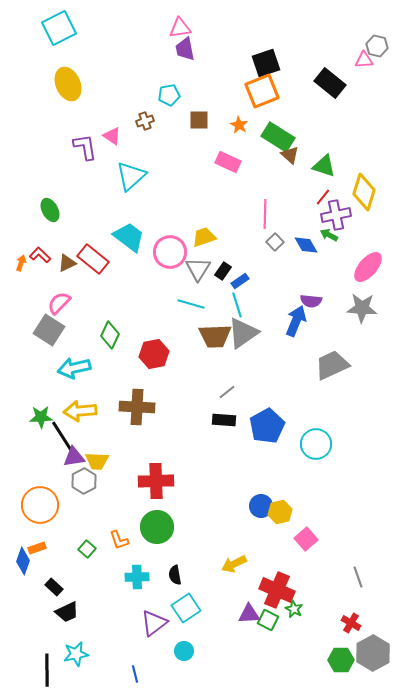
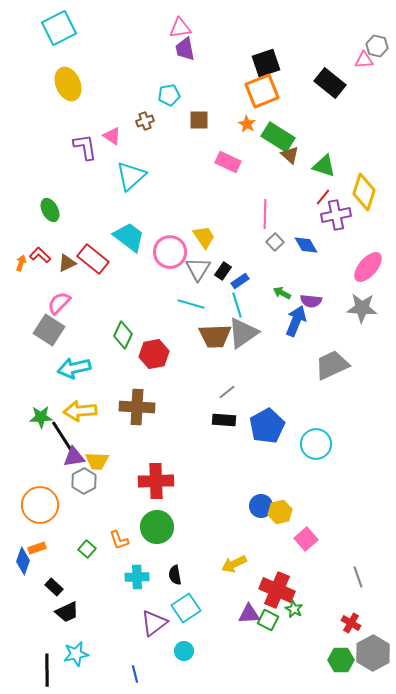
orange star at (239, 125): moved 8 px right, 1 px up
green arrow at (329, 235): moved 47 px left, 58 px down
yellow trapezoid at (204, 237): rotated 75 degrees clockwise
green diamond at (110, 335): moved 13 px right
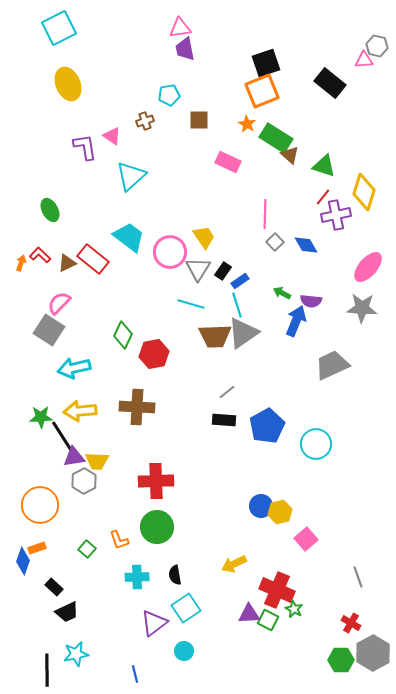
green rectangle at (278, 137): moved 2 px left, 1 px down
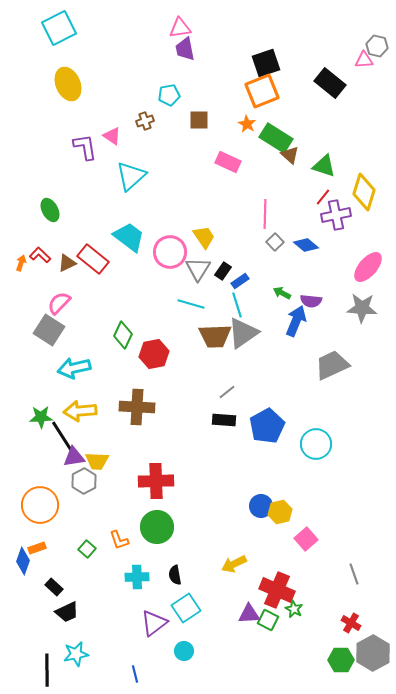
blue diamond at (306, 245): rotated 20 degrees counterclockwise
gray line at (358, 577): moved 4 px left, 3 px up
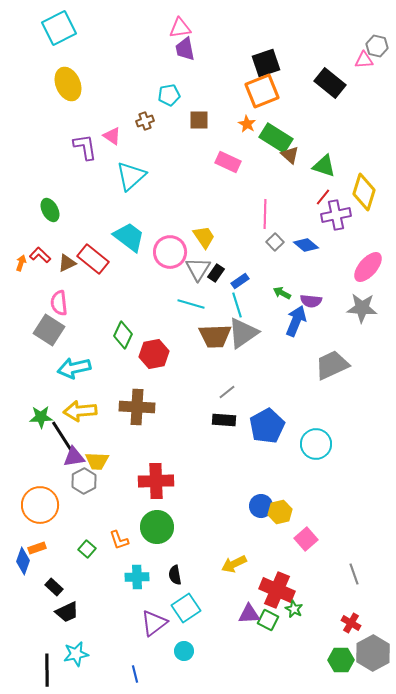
black rectangle at (223, 271): moved 7 px left, 2 px down
pink semicircle at (59, 303): rotated 50 degrees counterclockwise
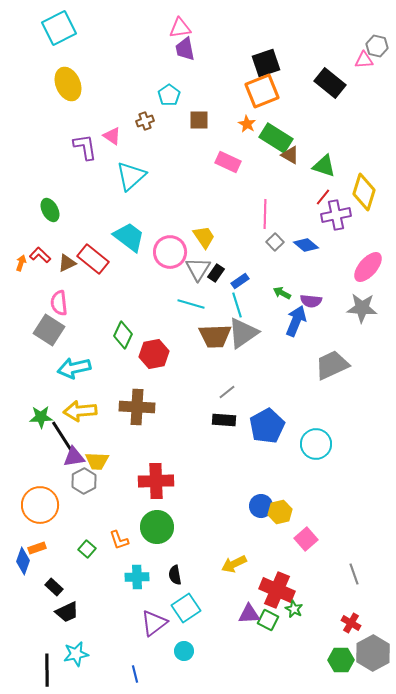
cyan pentagon at (169, 95): rotated 25 degrees counterclockwise
brown triangle at (290, 155): rotated 12 degrees counterclockwise
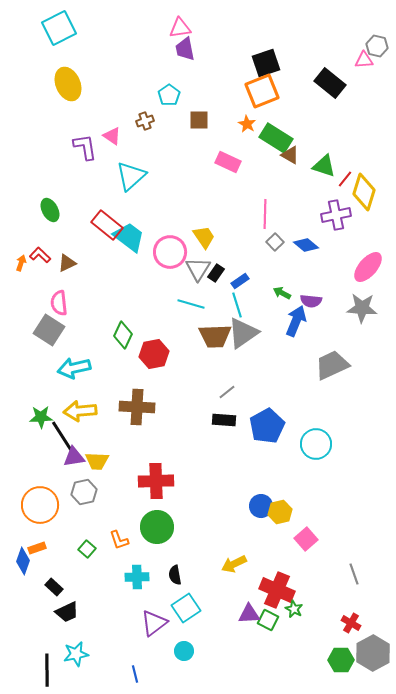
red line at (323, 197): moved 22 px right, 18 px up
red rectangle at (93, 259): moved 14 px right, 34 px up
gray hexagon at (84, 481): moved 11 px down; rotated 15 degrees clockwise
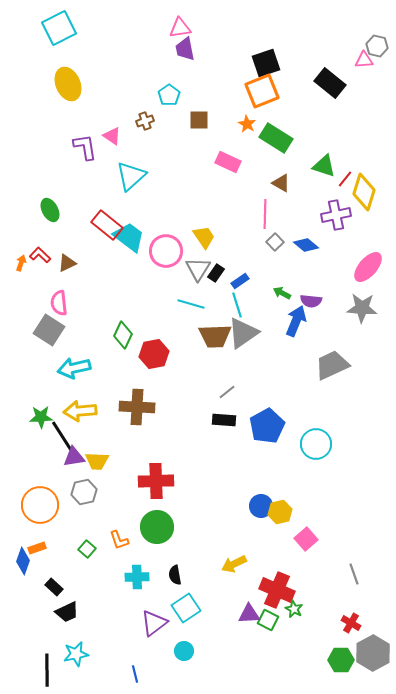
brown triangle at (290, 155): moved 9 px left, 28 px down
pink circle at (170, 252): moved 4 px left, 1 px up
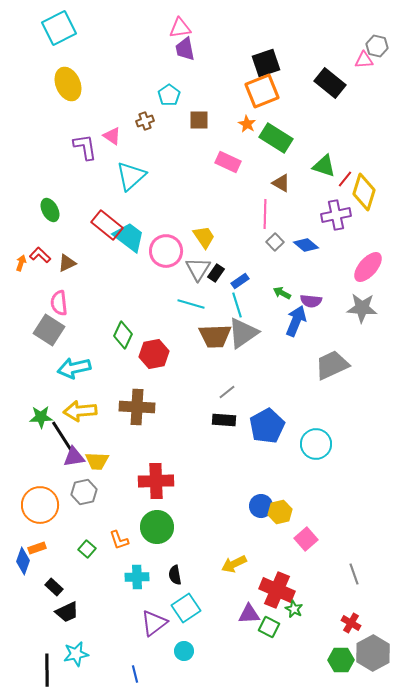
green square at (268, 620): moved 1 px right, 7 px down
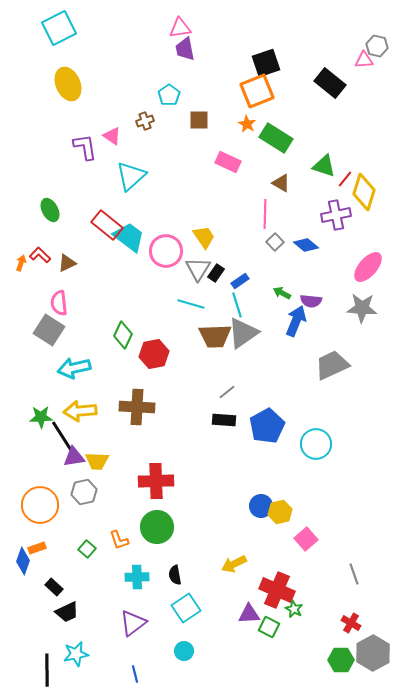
orange square at (262, 91): moved 5 px left
purple triangle at (154, 623): moved 21 px left
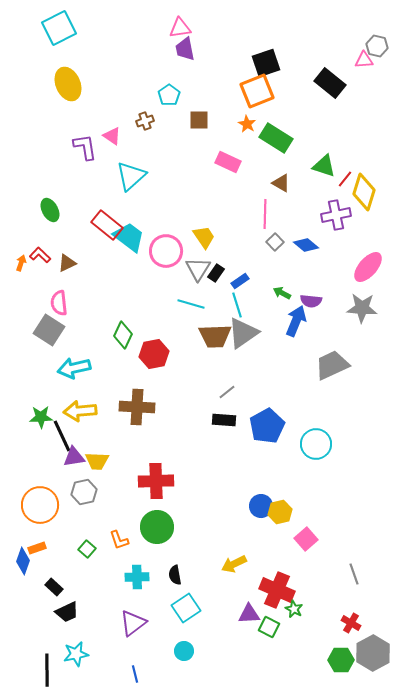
black line at (62, 436): rotated 8 degrees clockwise
